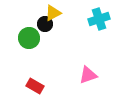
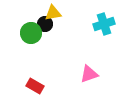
yellow triangle: rotated 18 degrees clockwise
cyan cross: moved 5 px right, 5 px down
green circle: moved 2 px right, 5 px up
pink triangle: moved 1 px right, 1 px up
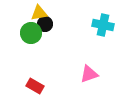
yellow triangle: moved 14 px left
cyan cross: moved 1 px left, 1 px down; rotated 30 degrees clockwise
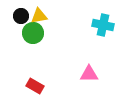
yellow triangle: moved 3 px down
black circle: moved 24 px left, 8 px up
green circle: moved 2 px right
pink triangle: rotated 18 degrees clockwise
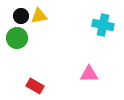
green circle: moved 16 px left, 5 px down
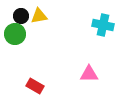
green circle: moved 2 px left, 4 px up
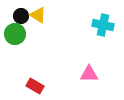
yellow triangle: moved 1 px left, 1 px up; rotated 42 degrees clockwise
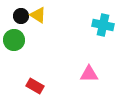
green circle: moved 1 px left, 6 px down
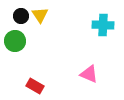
yellow triangle: moved 2 px right; rotated 24 degrees clockwise
cyan cross: rotated 10 degrees counterclockwise
green circle: moved 1 px right, 1 px down
pink triangle: rotated 24 degrees clockwise
